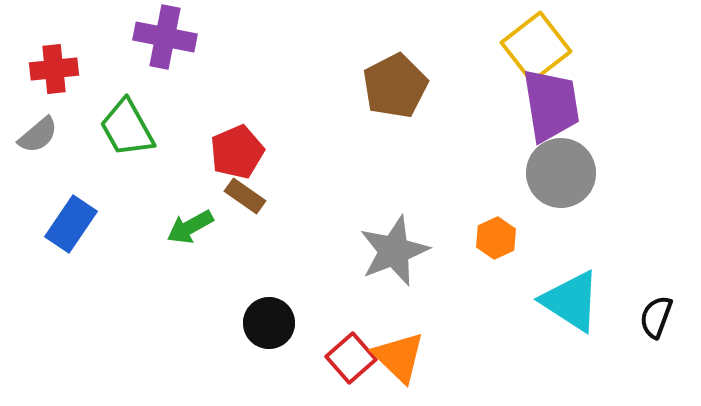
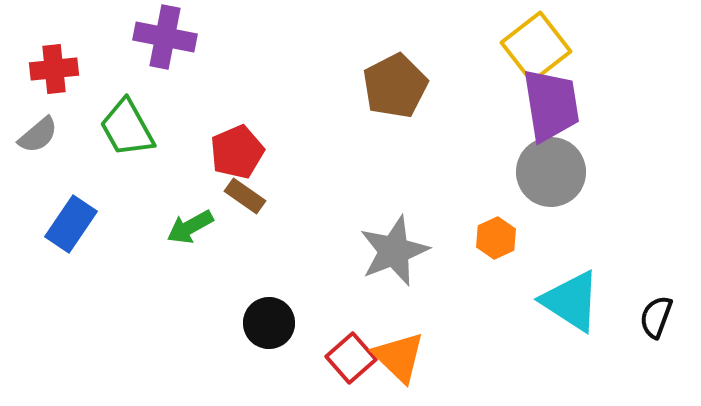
gray circle: moved 10 px left, 1 px up
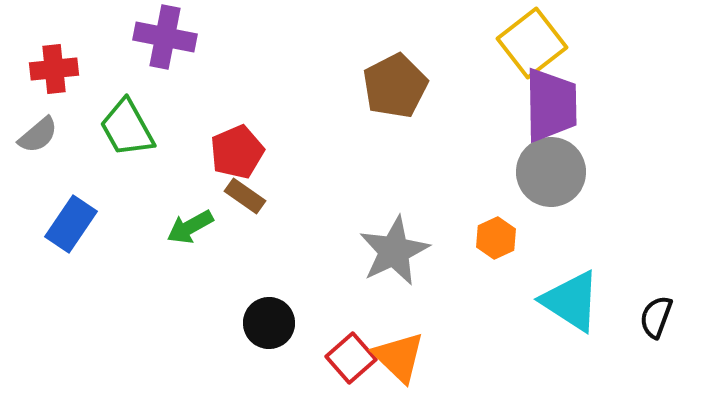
yellow square: moved 4 px left, 4 px up
purple trapezoid: rotated 8 degrees clockwise
gray star: rotated 4 degrees counterclockwise
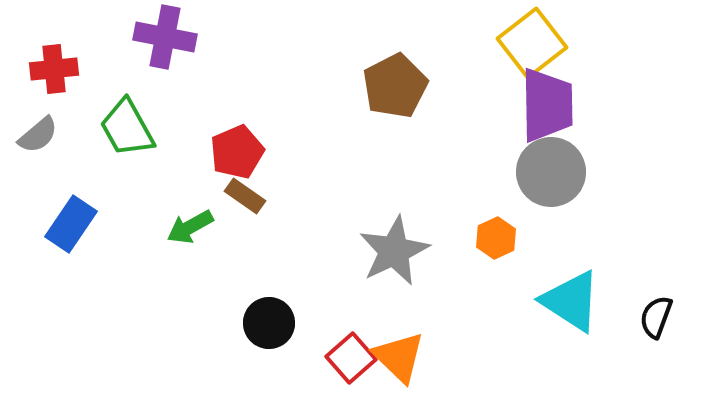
purple trapezoid: moved 4 px left
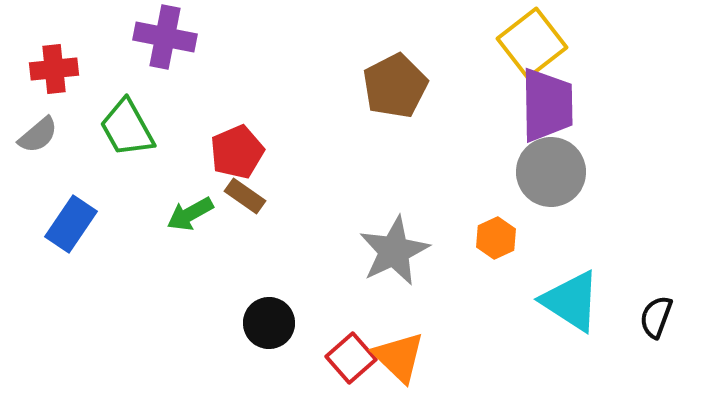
green arrow: moved 13 px up
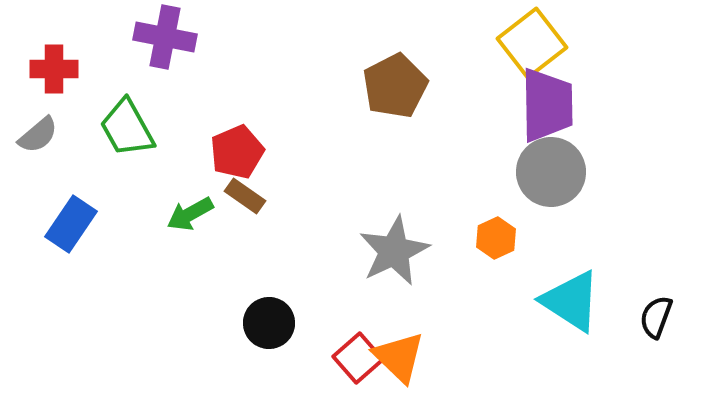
red cross: rotated 6 degrees clockwise
red square: moved 7 px right
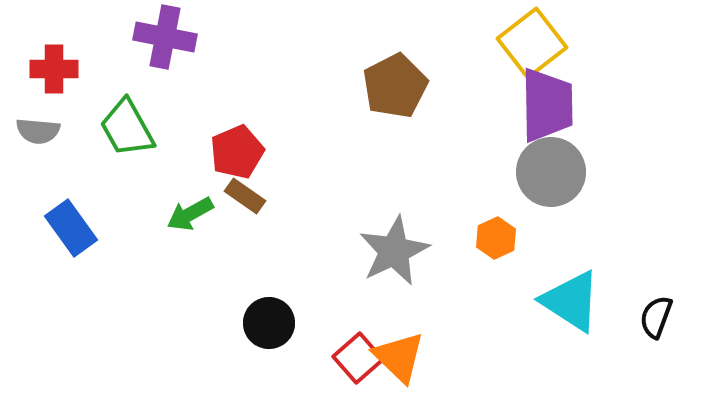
gray semicircle: moved 4 px up; rotated 45 degrees clockwise
blue rectangle: moved 4 px down; rotated 70 degrees counterclockwise
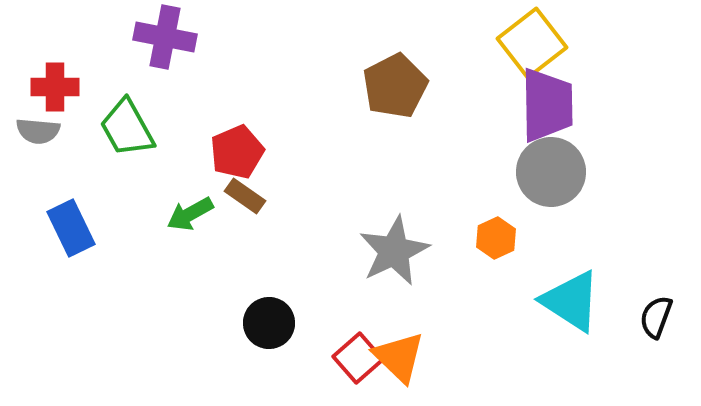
red cross: moved 1 px right, 18 px down
blue rectangle: rotated 10 degrees clockwise
